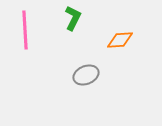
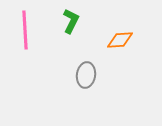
green L-shape: moved 2 px left, 3 px down
gray ellipse: rotated 60 degrees counterclockwise
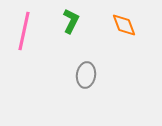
pink line: moved 1 px left, 1 px down; rotated 15 degrees clockwise
orange diamond: moved 4 px right, 15 px up; rotated 72 degrees clockwise
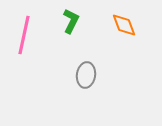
pink line: moved 4 px down
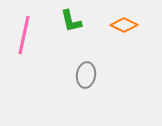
green L-shape: rotated 140 degrees clockwise
orange diamond: rotated 44 degrees counterclockwise
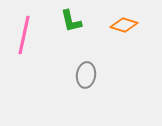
orange diamond: rotated 8 degrees counterclockwise
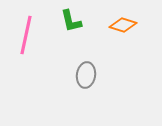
orange diamond: moved 1 px left
pink line: moved 2 px right
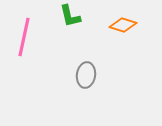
green L-shape: moved 1 px left, 5 px up
pink line: moved 2 px left, 2 px down
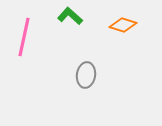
green L-shape: rotated 145 degrees clockwise
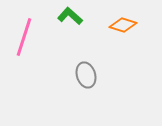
pink line: rotated 6 degrees clockwise
gray ellipse: rotated 25 degrees counterclockwise
